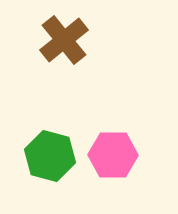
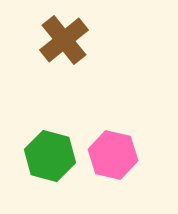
pink hexagon: rotated 12 degrees clockwise
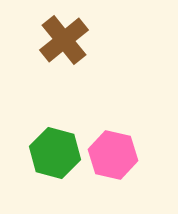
green hexagon: moved 5 px right, 3 px up
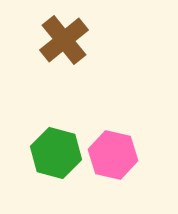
green hexagon: moved 1 px right
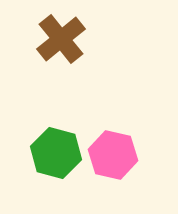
brown cross: moved 3 px left, 1 px up
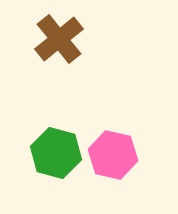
brown cross: moved 2 px left
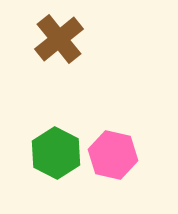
green hexagon: rotated 12 degrees clockwise
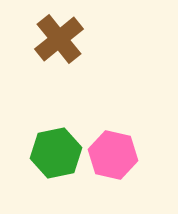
green hexagon: rotated 21 degrees clockwise
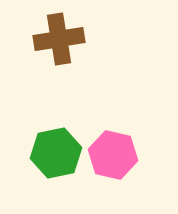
brown cross: rotated 30 degrees clockwise
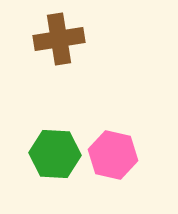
green hexagon: moved 1 px left, 1 px down; rotated 15 degrees clockwise
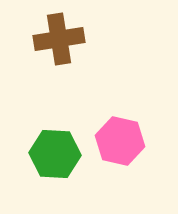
pink hexagon: moved 7 px right, 14 px up
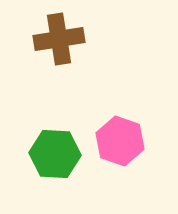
pink hexagon: rotated 6 degrees clockwise
